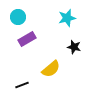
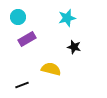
yellow semicircle: rotated 126 degrees counterclockwise
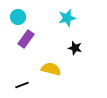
purple rectangle: moved 1 px left; rotated 24 degrees counterclockwise
black star: moved 1 px right, 1 px down
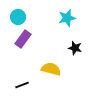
purple rectangle: moved 3 px left
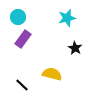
black star: rotated 16 degrees clockwise
yellow semicircle: moved 1 px right, 5 px down
black line: rotated 64 degrees clockwise
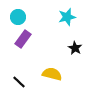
cyan star: moved 1 px up
black line: moved 3 px left, 3 px up
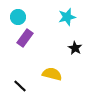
purple rectangle: moved 2 px right, 1 px up
black line: moved 1 px right, 4 px down
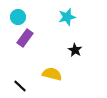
black star: moved 2 px down
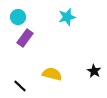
black star: moved 19 px right, 21 px down
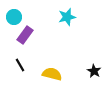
cyan circle: moved 4 px left
purple rectangle: moved 3 px up
black line: moved 21 px up; rotated 16 degrees clockwise
